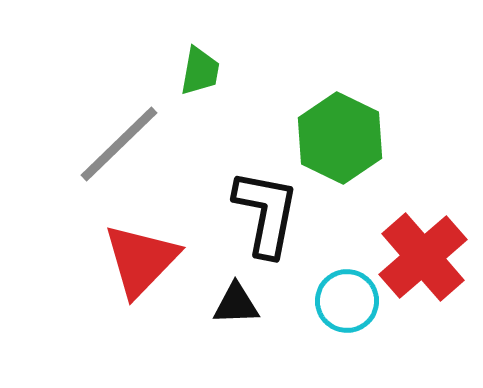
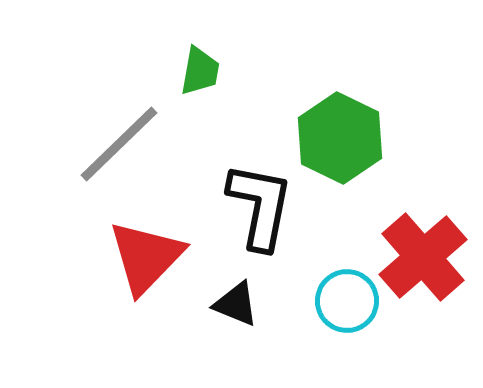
black L-shape: moved 6 px left, 7 px up
red triangle: moved 5 px right, 3 px up
black triangle: rotated 24 degrees clockwise
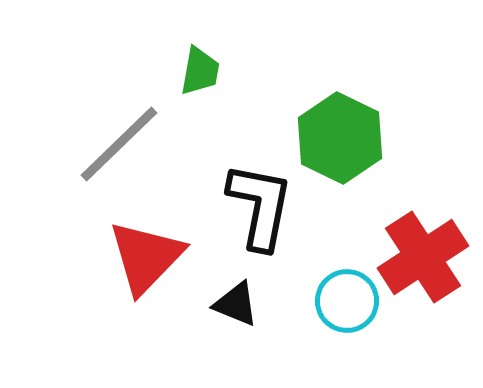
red cross: rotated 8 degrees clockwise
